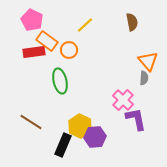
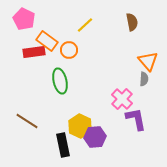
pink pentagon: moved 8 px left, 1 px up
gray semicircle: moved 1 px down
pink cross: moved 1 px left, 1 px up
brown line: moved 4 px left, 1 px up
black rectangle: rotated 35 degrees counterclockwise
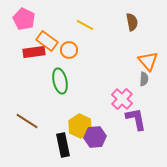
yellow line: rotated 72 degrees clockwise
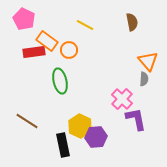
purple hexagon: moved 1 px right
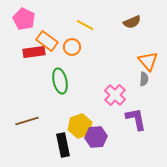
brown semicircle: rotated 78 degrees clockwise
orange circle: moved 3 px right, 3 px up
pink cross: moved 7 px left, 4 px up
brown line: rotated 50 degrees counterclockwise
yellow hexagon: rotated 15 degrees clockwise
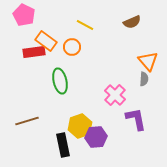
pink pentagon: moved 4 px up
orange rectangle: moved 1 px left
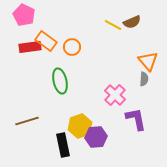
yellow line: moved 28 px right
red rectangle: moved 4 px left, 5 px up
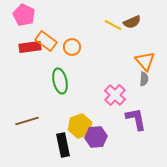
orange triangle: moved 3 px left
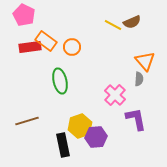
gray semicircle: moved 5 px left
